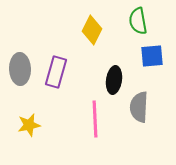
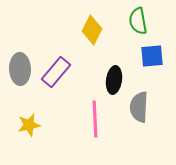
purple rectangle: rotated 24 degrees clockwise
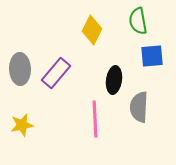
purple rectangle: moved 1 px down
yellow star: moved 7 px left
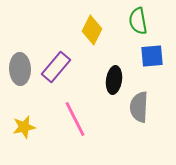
purple rectangle: moved 6 px up
pink line: moved 20 px left; rotated 24 degrees counterclockwise
yellow star: moved 2 px right, 2 px down
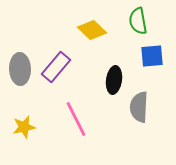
yellow diamond: rotated 72 degrees counterclockwise
pink line: moved 1 px right
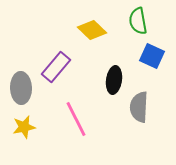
blue square: rotated 30 degrees clockwise
gray ellipse: moved 1 px right, 19 px down
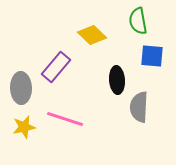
yellow diamond: moved 5 px down
blue square: rotated 20 degrees counterclockwise
black ellipse: moved 3 px right; rotated 12 degrees counterclockwise
pink line: moved 11 px left; rotated 45 degrees counterclockwise
